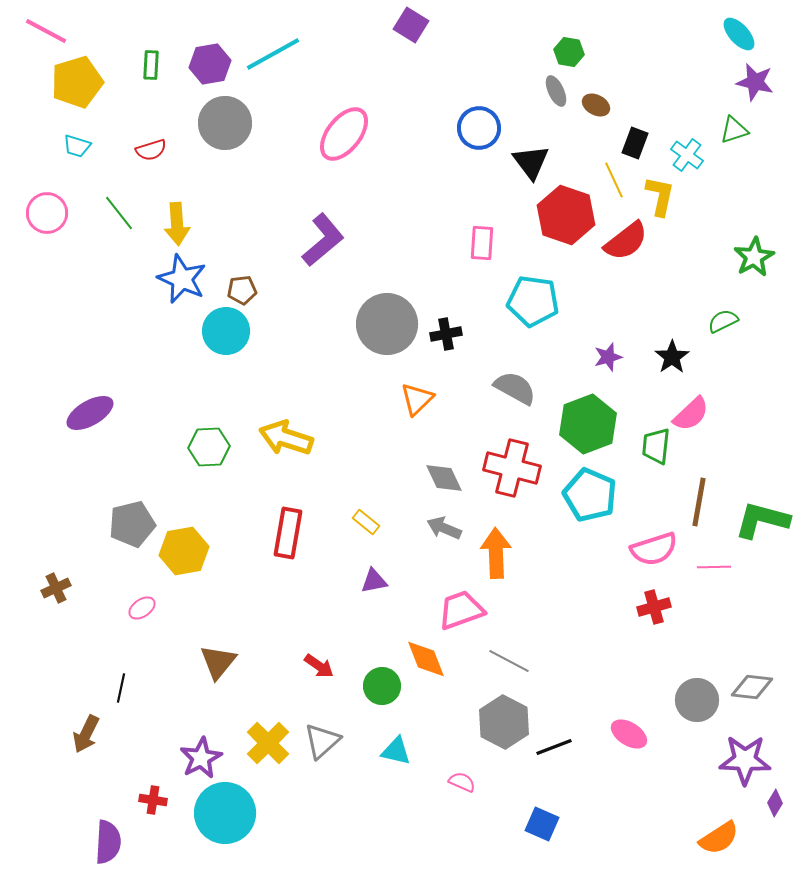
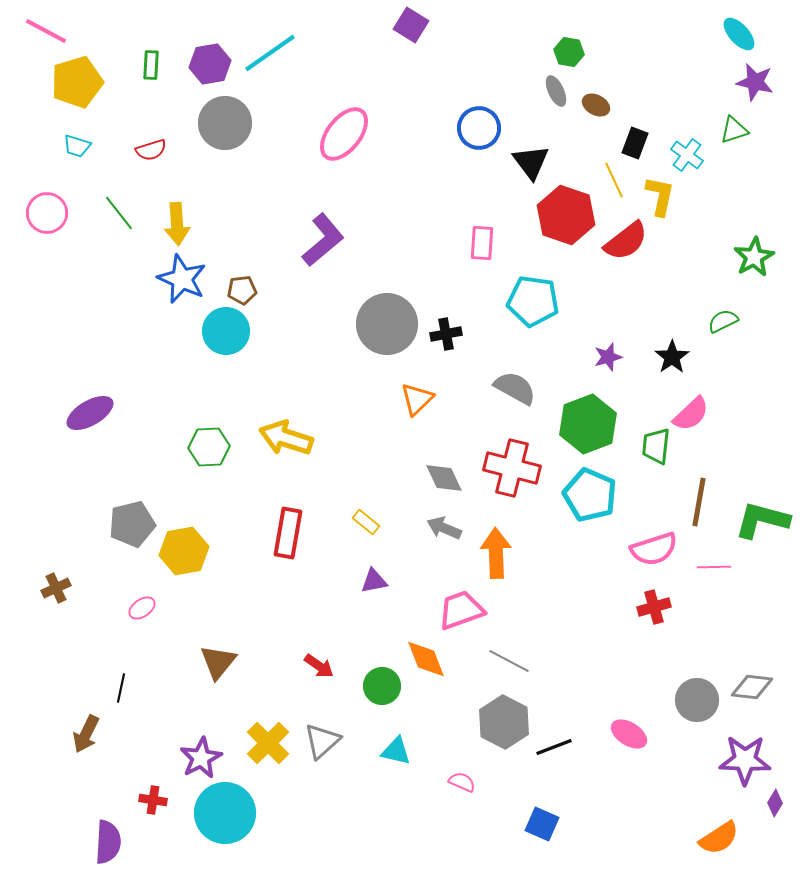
cyan line at (273, 54): moved 3 px left, 1 px up; rotated 6 degrees counterclockwise
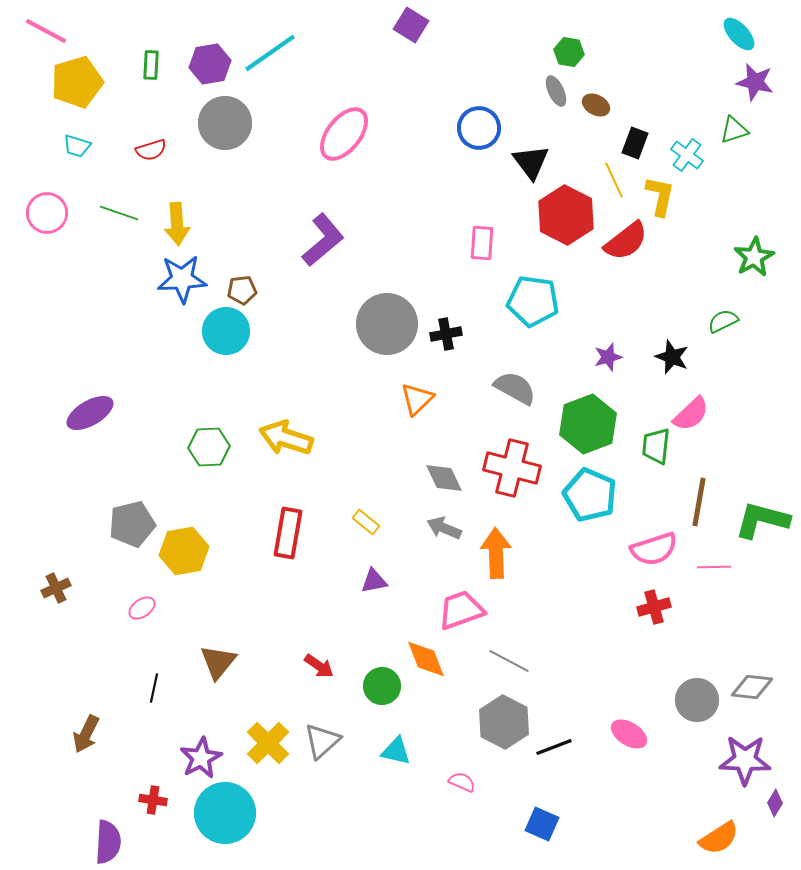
green line at (119, 213): rotated 33 degrees counterclockwise
red hexagon at (566, 215): rotated 8 degrees clockwise
blue star at (182, 279): rotated 27 degrees counterclockwise
black star at (672, 357): rotated 16 degrees counterclockwise
black line at (121, 688): moved 33 px right
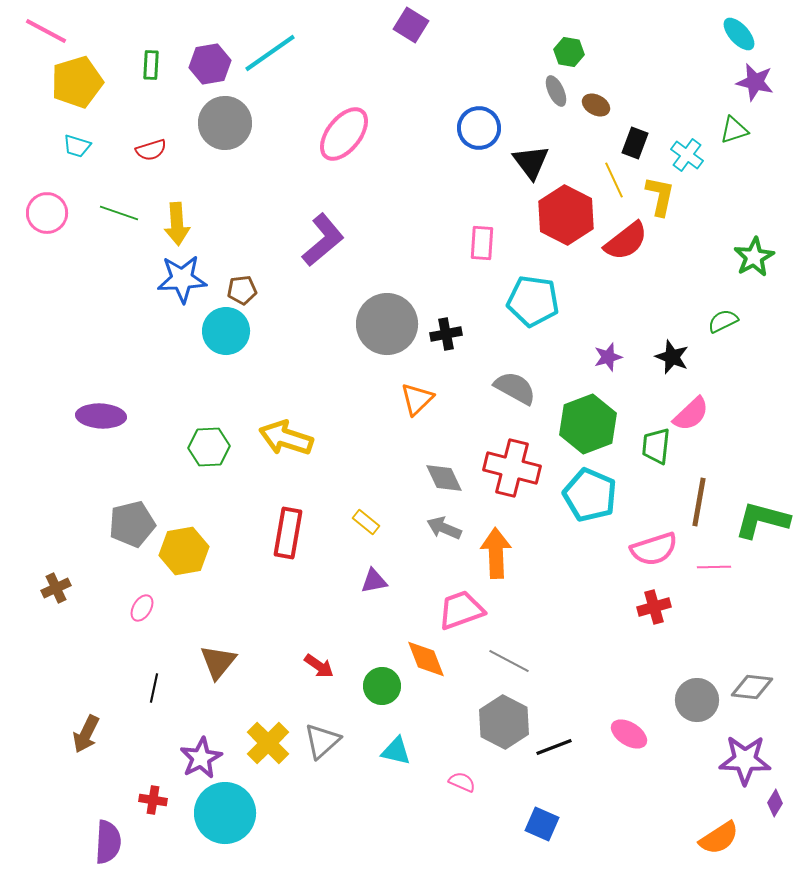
purple ellipse at (90, 413): moved 11 px right, 3 px down; rotated 33 degrees clockwise
pink ellipse at (142, 608): rotated 24 degrees counterclockwise
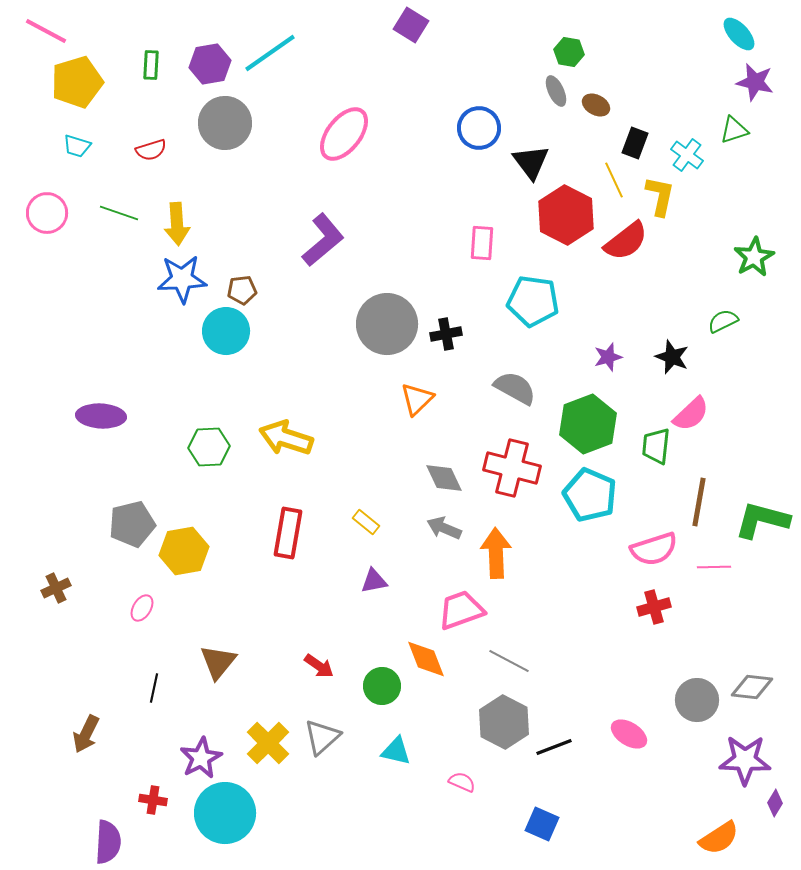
gray triangle at (322, 741): moved 4 px up
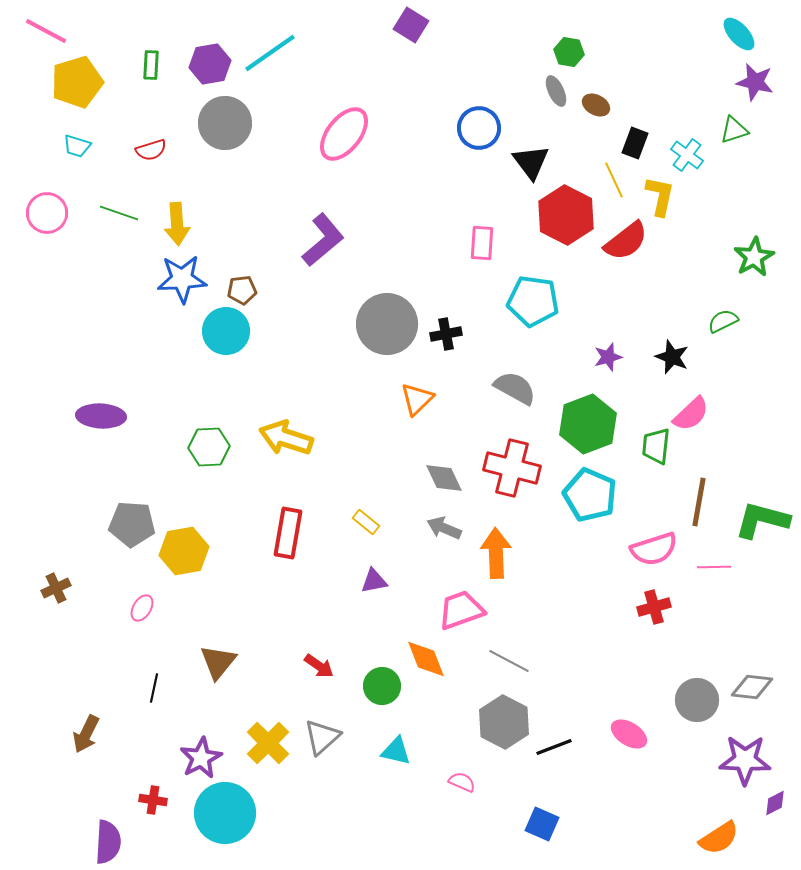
gray pentagon at (132, 524): rotated 18 degrees clockwise
purple diamond at (775, 803): rotated 32 degrees clockwise
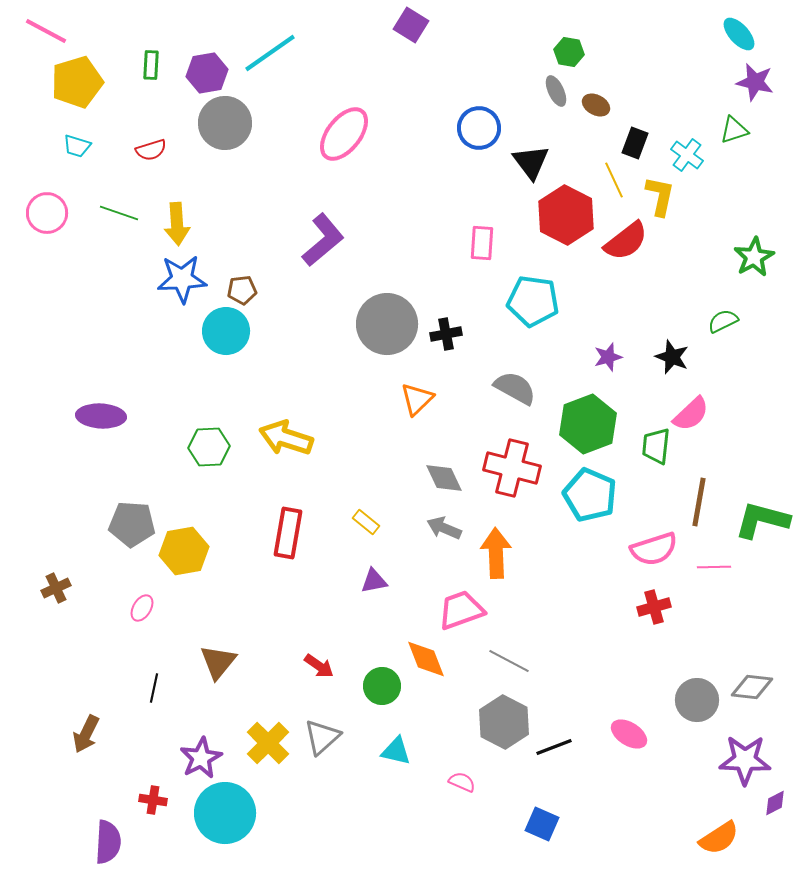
purple hexagon at (210, 64): moved 3 px left, 9 px down
